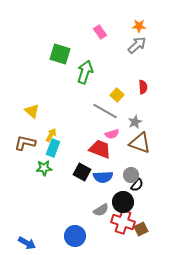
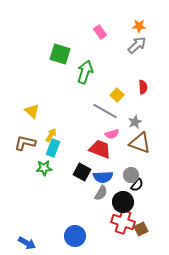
gray semicircle: moved 17 px up; rotated 28 degrees counterclockwise
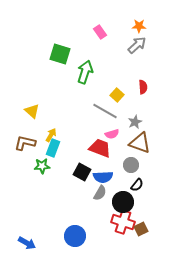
red trapezoid: moved 1 px up
green star: moved 2 px left, 2 px up
gray circle: moved 10 px up
gray semicircle: moved 1 px left
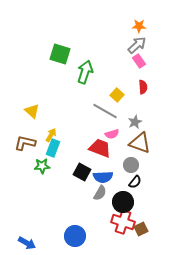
pink rectangle: moved 39 px right, 29 px down
black semicircle: moved 2 px left, 3 px up
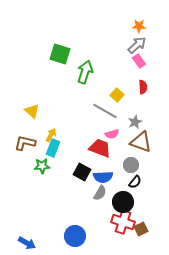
brown triangle: moved 1 px right, 1 px up
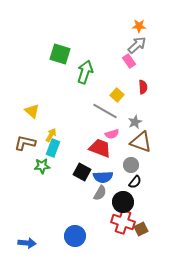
pink rectangle: moved 10 px left
blue arrow: rotated 24 degrees counterclockwise
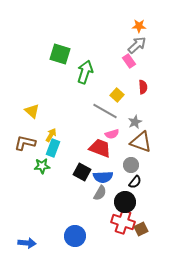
black circle: moved 2 px right
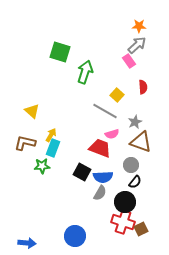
green square: moved 2 px up
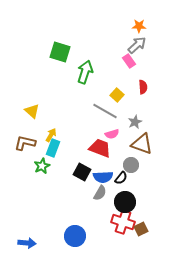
brown triangle: moved 1 px right, 2 px down
green star: rotated 21 degrees counterclockwise
black semicircle: moved 14 px left, 4 px up
